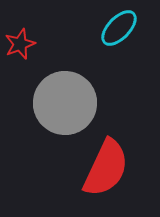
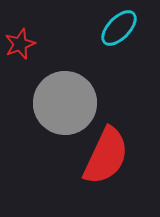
red semicircle: moved 12 px up
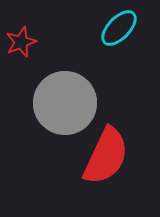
red star: moved 1 px right, 2 px up
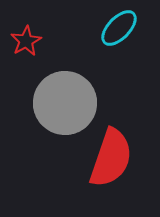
red star: moved 5 px right, 1 px up; rotated 8 degrees counterclockwise
red semicircle: moved 5 px right, 2 px down; rotated 6 degrees counterclockwise
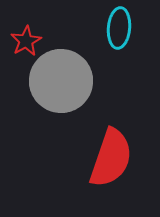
cyan ellipse: rotated 39 degrees counterclockwise
gray circle: moved 4 px left, 22 px up
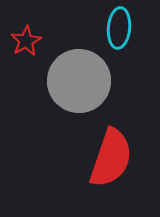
gray circle: moved 18 px right
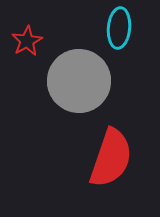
red star: moved 1 px right
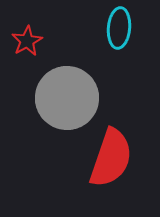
gray circle: moved 12 px left, 17 px down
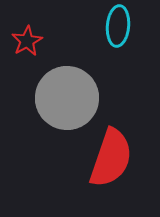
cyan ellipse: moved 1 px left, 2 px up
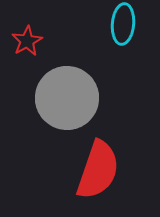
cyan ellipse: moved 5 px right, 2 px up
red semicircle: moved 13 px left, 12 px down
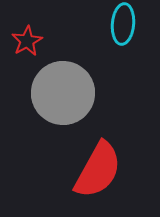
gray circle: moved 4 px left, 5 px up
red semicircle: rotated 10 degrees clockwise
